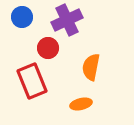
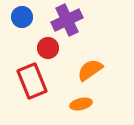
orange semicircle: moved 1 px left, 3 px down; rotated 44 degrees clockwise
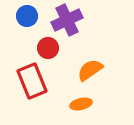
blue circle: moved 5 px right, 1 px up
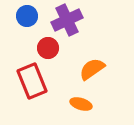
orange semicircle: moved 2 px right, 1 px up
orange ellipse: rotated 30 degrees clockwise
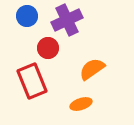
orange ellipse: rotated 35 degrees counterclockwise
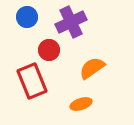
blue circle: moved 1 px down
purple cross: moved 4 px right, 2 px down
red circle: moved 1 px right, 2 px down
orange semicircle: moved 1 px up
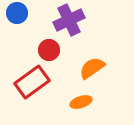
blue circle: moved 10 px left, 4 px up
purple cross: moved 2 px left, 2 px up
red rectangle: moved 1 px down; rotated 76 degrees clockwise
orange ellipse: moved 2 px up
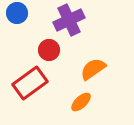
orange semicircle: moved 1 px right, 1 px down
red rectangle: moved 2 px left, 1 px down
orange ellipse: rotated 25 degrees counterclockwise
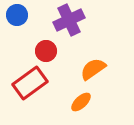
blue circle: moved 2 px down
red circle: moved 3 px left, 1 px down
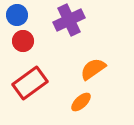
red circle: moved 23 px left, 10 px up
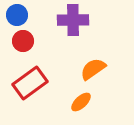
purple cross: moved 4 px right; rotated 24 degrees clockwise
